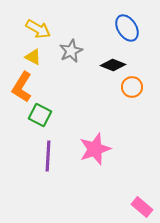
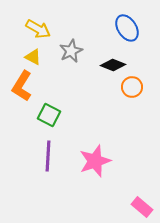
orange L-shape: moved 1 px up
green square: moved 9 px right
pink star: moved 12 px down
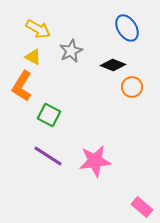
purple line: rotated 60 degrees counterclockwise
pink star: rotated 12 degrees clockwise
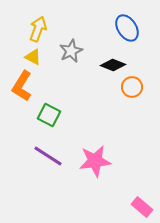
yellow arrow: rotated 100 degrees counterclockwise
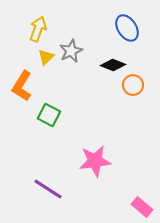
yellow triangle: moved 13 px right; rotated 48 degrees clockwise
orange circle: moved 1 px right, 2 px up
purple line: moved 33 px down
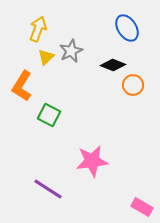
pink star: moved 3 px left
pink rectangle: rotated 10 degrees counterclockwise
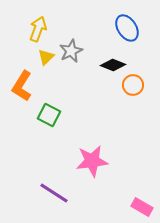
purple line: moved 6 px right, 4 px down
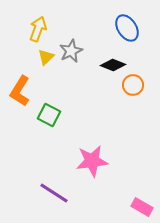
orange L-shape: moved 2 px left, 5 px down
